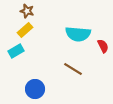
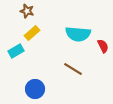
yellow rectangle: moved 7 px right, 3 px down
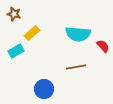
brown star: moved 13 px left, 3 px down
red semicircle: rotated 16 degrees counterclockwise
brown line: moved 3 px right, 2 px up; rotated 42 degrees counterclockwise
blue circle: moved 9 px right
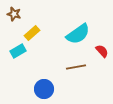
cyan semicircle: rotated 40 degrees counterclockwise
red semicircle: moved 1 px left, 5 px down
cyan rectangle: moved 2 px right
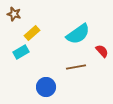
cyan rectangle: moved 3 px right, 1 px down
blue circle: moved 2 px right, 2 px up
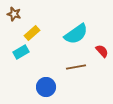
cyan semicircle: moved 2 px left
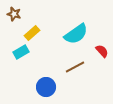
brown line: moved 1 px left; rotated 18 degrees counterclockwise
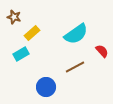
brown star: moved 3 px down
cyan rectangle: moved 2 px down
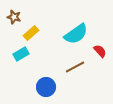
yellow rectangle: moved 1 px left
red semicircle: moved 2 px left
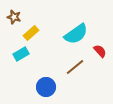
brown line: rotated 12 degrees counterclockwise
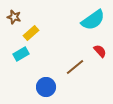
cyan semicircle: moved 17 px right, 14 px up
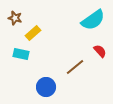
brown star: moved 1 px right, 1 px down
yellow rectangle: moved 2 px right
cyan rectangle: rotated 42 degrees clockwise
